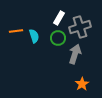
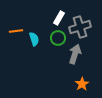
cyan semicircle: moved 3 px down
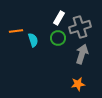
cyan semicircle: moved 1 px left, 1 px down
gray arrow: moved 7 px right
orange star: moved 4 px left; rotated 24 degrees clockwise
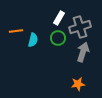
cyan semicircle: rotated 32 degrees clockwise
gray arrow: moved 1 px right, 2 px up
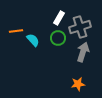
cyan semicircle: rotated 56 degrees counterclockwise
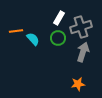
gray cross: moved 1 px right
cyan semicircle: moved 1 px up
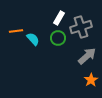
gray arrow: moved 4 px right, 4 px down; rotated 30 degrees clockwise
orange star: moved 13 px right, 4 px up; rotated 24 degrees counterclockwise
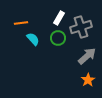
orange line: moved 5 px right, 8 px up
orange star: moved 3 px left
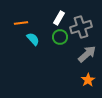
green circle: moved 2 px right, 1 px up
gray arrow: moved 2 px up
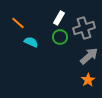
orange line: moved 3 px left; rotated 48 degrees clockwise
gray cross: moved 3 px right, 1 px down
cyan semicircle: moved 2 px left, 3 px down; rotated 24 degrees counterclockwise
gray arrow: moved 2 px right, 2 px down
